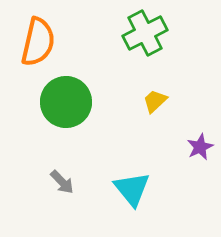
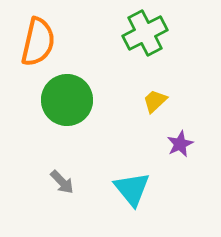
green circle: moved 1 px right, 2 px up
purple star: moved 20 px left, 3 px up
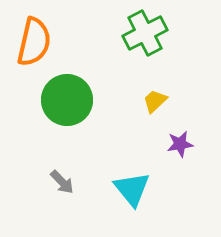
orange semicircle: moved 4 px left
purple star: rotated 16 degrees clockwise
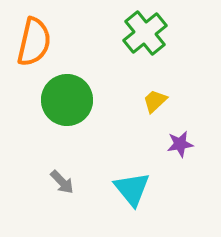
green cross: rotated 12 degrees counterclockwise
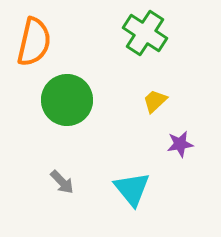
green cross: rotated 18 degrees counterclockwise
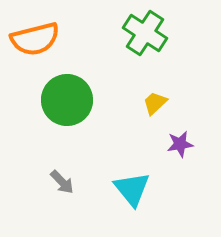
orange semicircle: moved 1 px right, 3 px up; rotated 63 degrees clockwise
yellow trapezoid: moved 2 px down
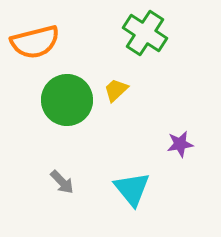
orange semicircle: moved 3 px down
yellow trapezoid: moved 39 px left, 13 px up
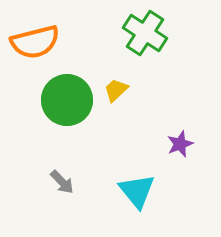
purple star: rotated 12 degrees counterclockwise
cyan triangle: moved 5 px right, 2 px down
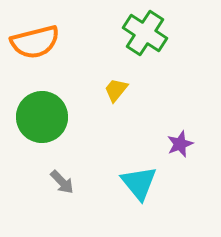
yellow trapezoid: rotated 8 degrees counterclockwise
green circle: moved 25 px left, 17 px down
cyan triangle: moved 2 px right, 8 px up
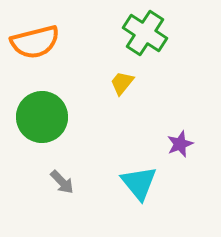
yellow trapezoid: moved 6 px right, 7 px up
